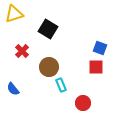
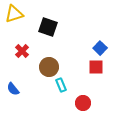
black square: moved 2 px up; rotated 12 degrees counterclockwise
blue square: rotated 24 degrees clockwise
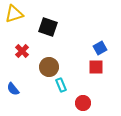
blue square: rotated 16 degrees clockwise
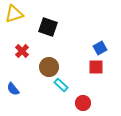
cyan rectangle: rotated 24 degrees counterclockwise
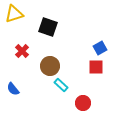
brown circle: moved 1 px right, 1 px up
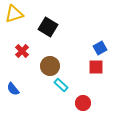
black square: rotated 12 degrees clockwise
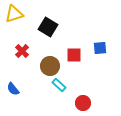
blue square: rotated 24 degrees clockwise
red square: moved 22 px left, 12 px up
cyan rectangle: moved 2 px left
